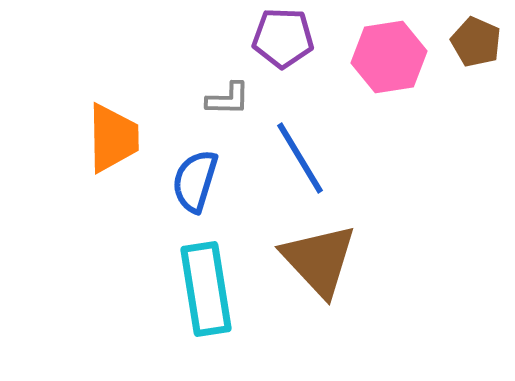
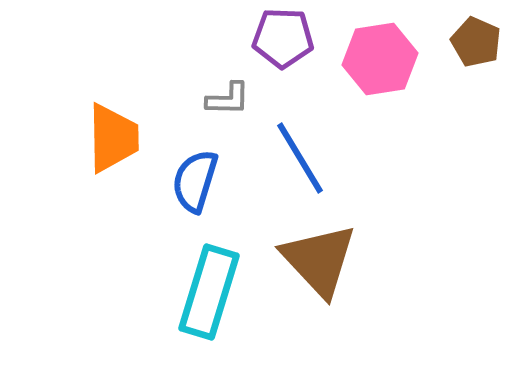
pink hexagon: moved 9 px left, 2 px down
cyan rectangle: moved 3 px right, 3 px down; rotated 26 degrees clockwise
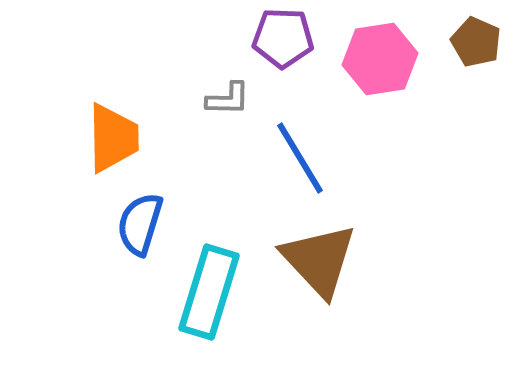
blue semicircle: moved 55 px left, 43 px down
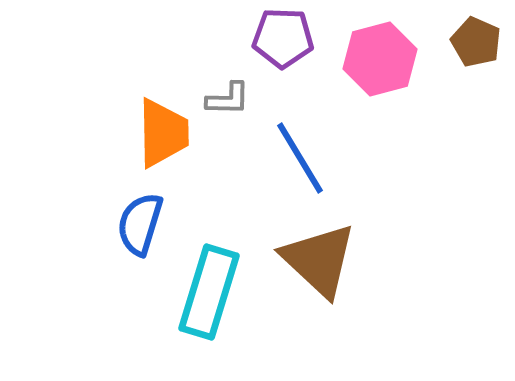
pink hexagon: rotated 6 degrees counterclockwise
orange trapezoid: moved 50 px right, 5 px up
brown triangle: rotated 4 degrees counterclockwise
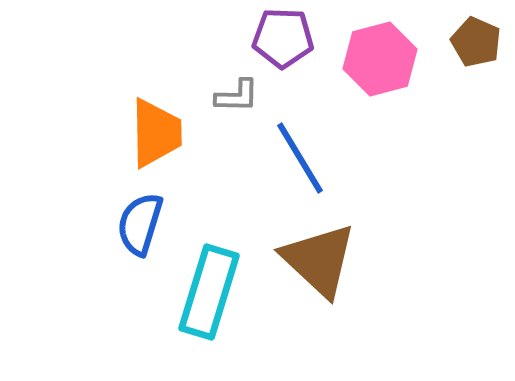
gray L-shape: moved 9 px right, 3 px up
orange trapezoid: moved 7 px left
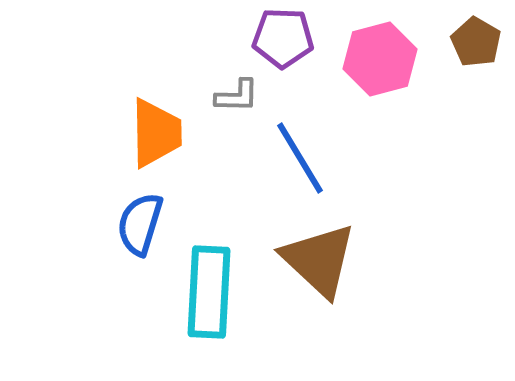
brown pentagon: rotated 6 degrees clockwise
cyan rectangle: rotated 14 degrees counterclockwise
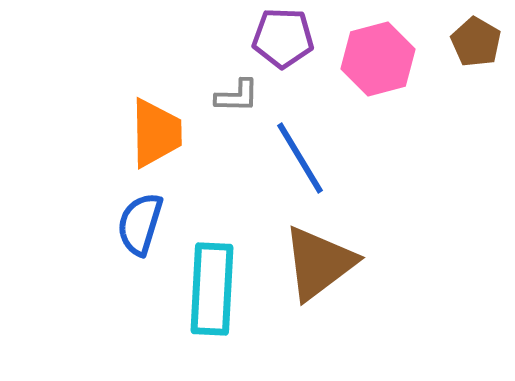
pink hexagon: moved 2 px left
brown triangle: moved 3 px down; rotated 40 degrees clockwise
cyan rectangle: moved 3 px right, 3 px up
